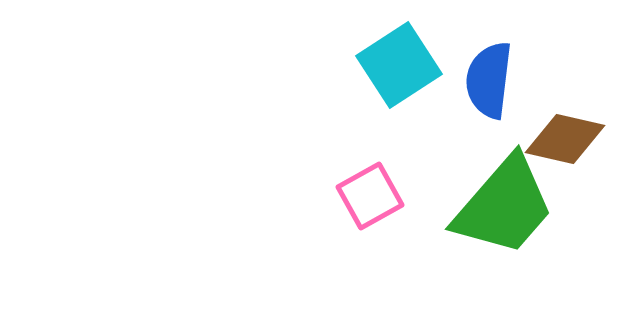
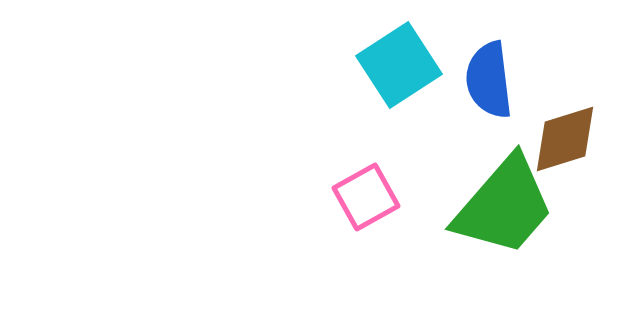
blue semicircle: rotated 14 degrees counterclockwise
brown diamond: rotated 30 degrees counterclockwise
pink square: moved 4 px left, 1 px down
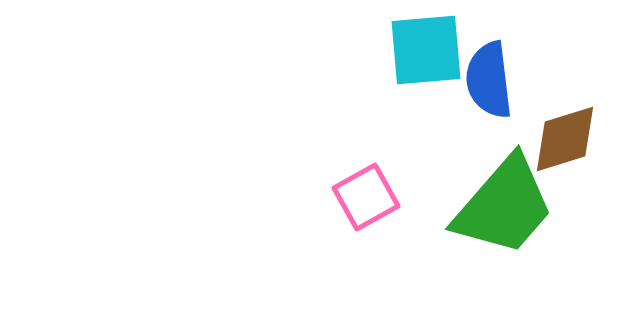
cyan square: moved 27 px right, 15 px up; rotated 28 degrees clockwise
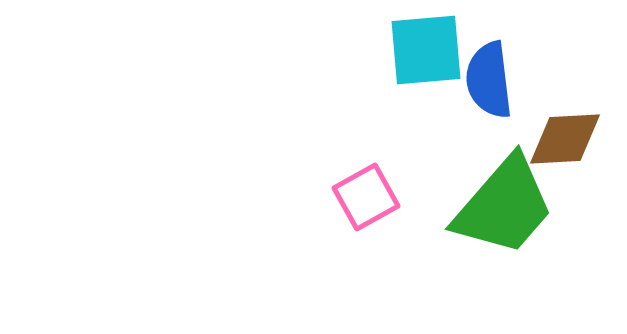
brown diamond: rotated 14 degrees clockwise
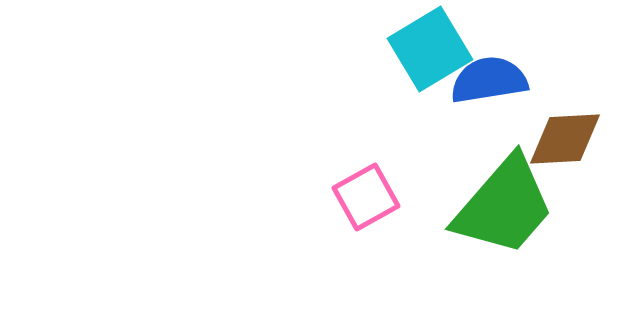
cyan square: moved 4 px right, 1 px up; rotated 26 degrees counterclockwise
blue semicircle: rotated 88 degrees clockwise
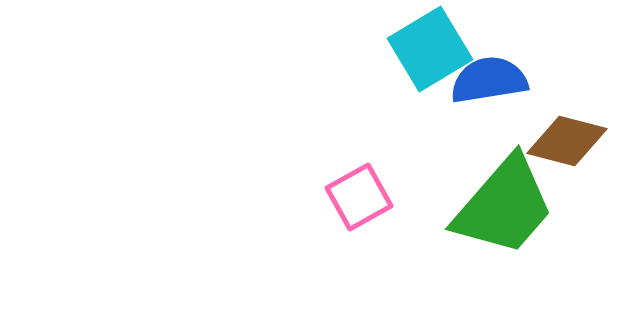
brown diamond: moved 2 px right, 2 px down; rotated 18 degrees clockwise
pink square: moved 7 px left
